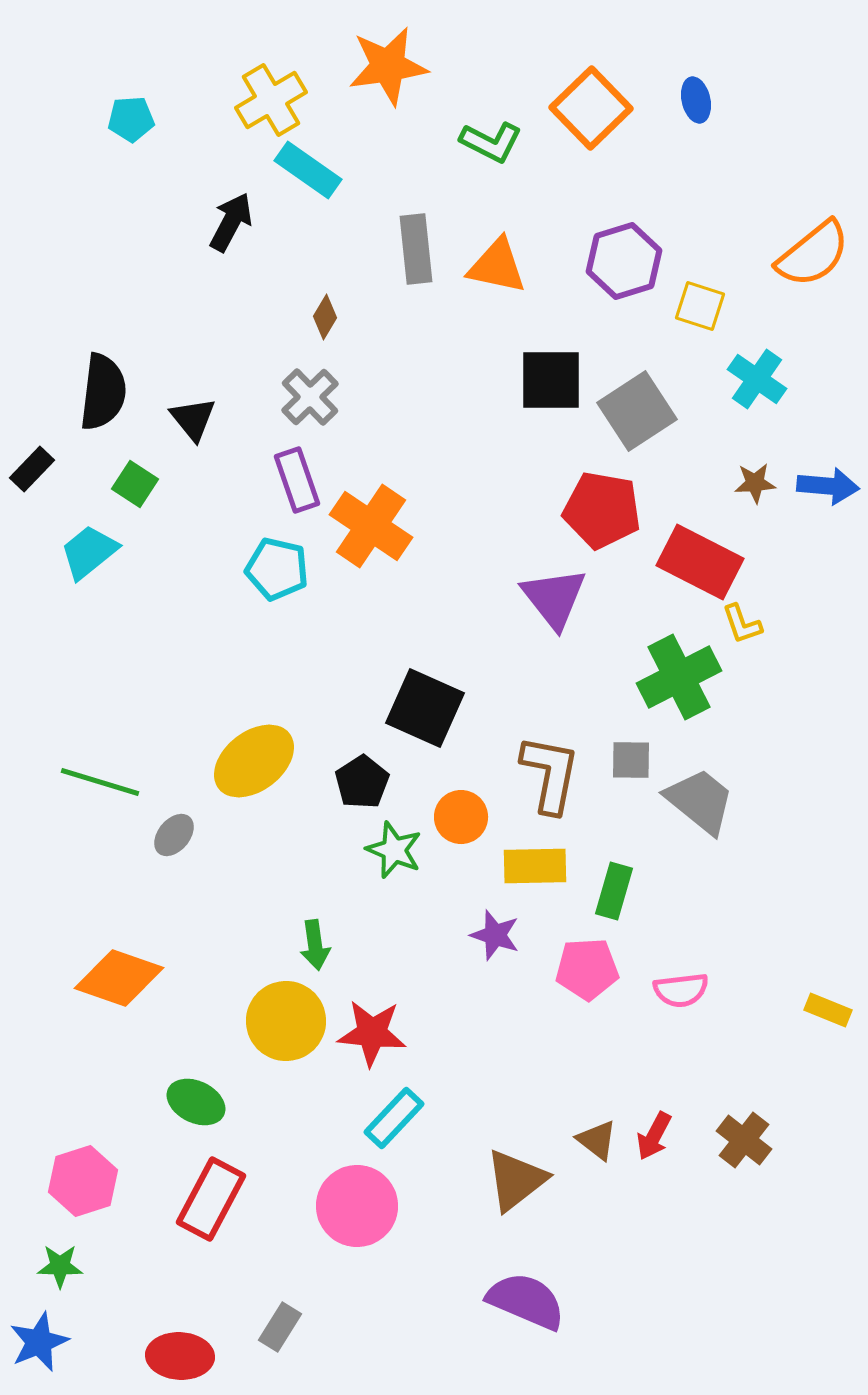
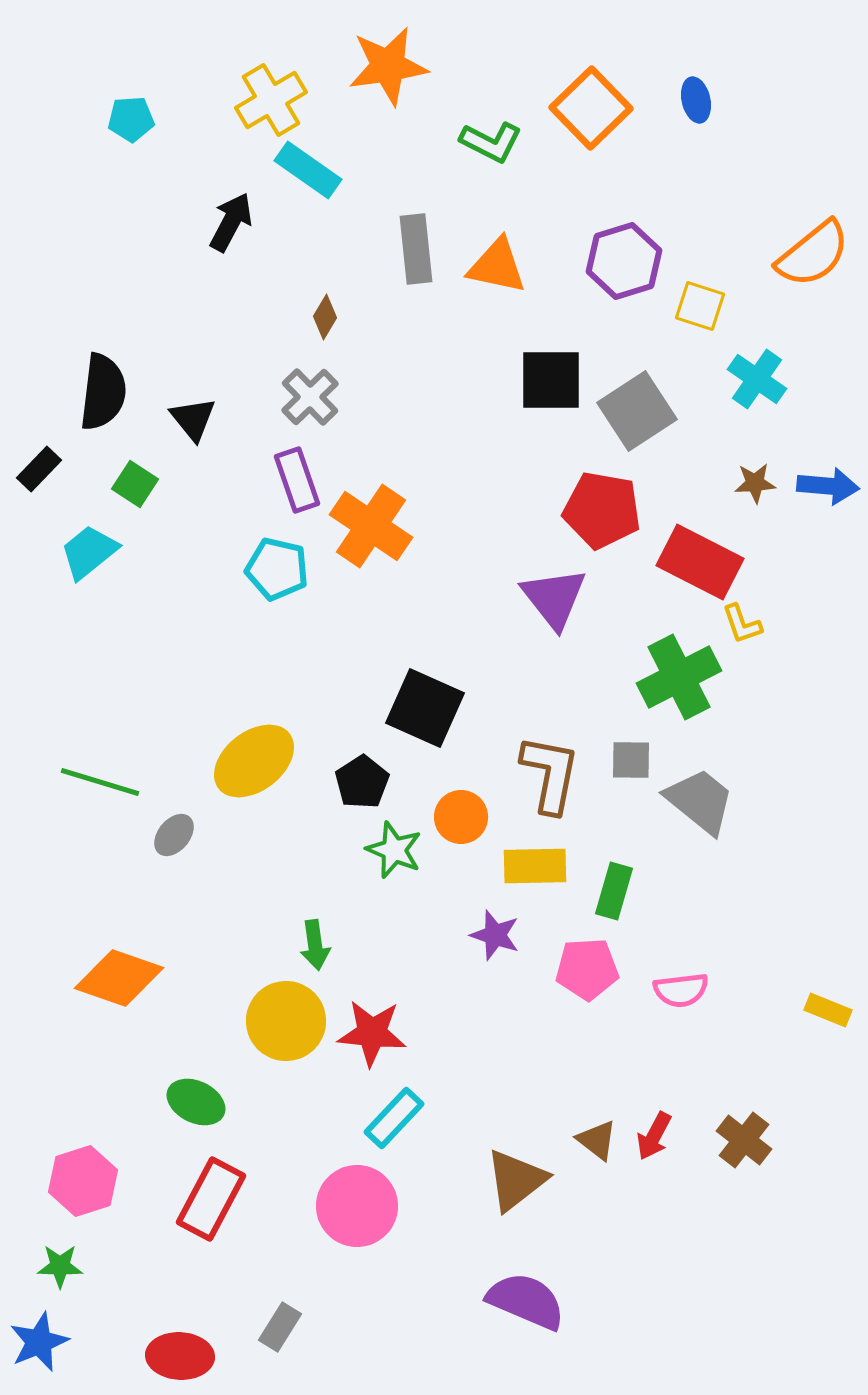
black rectangle at (32, 469): moved 7 px right
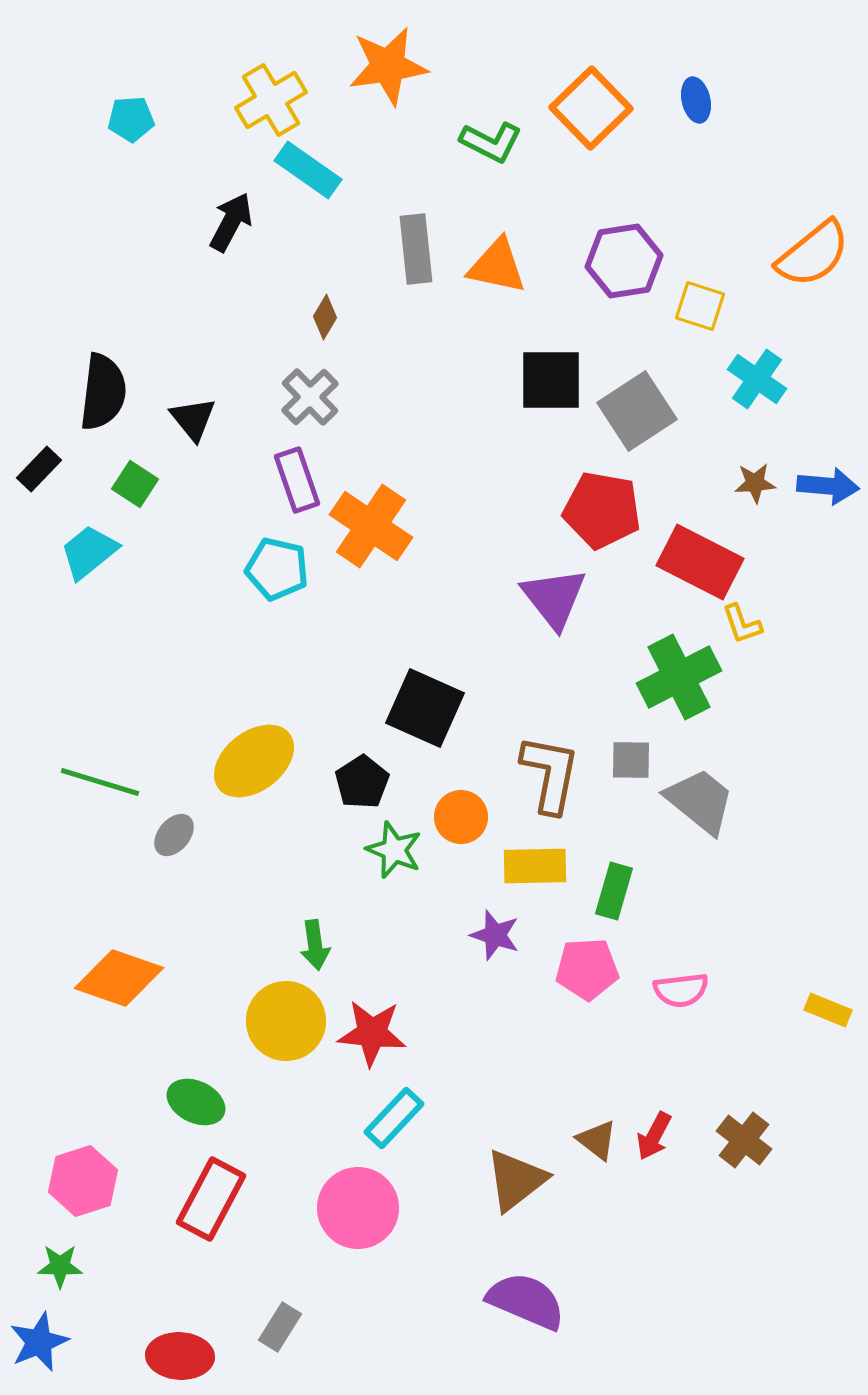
purple hexagon at (624, 261): rotated 8 degrees clockwise
pink circle at (357, 1206): moved 1 px right, 2 px down
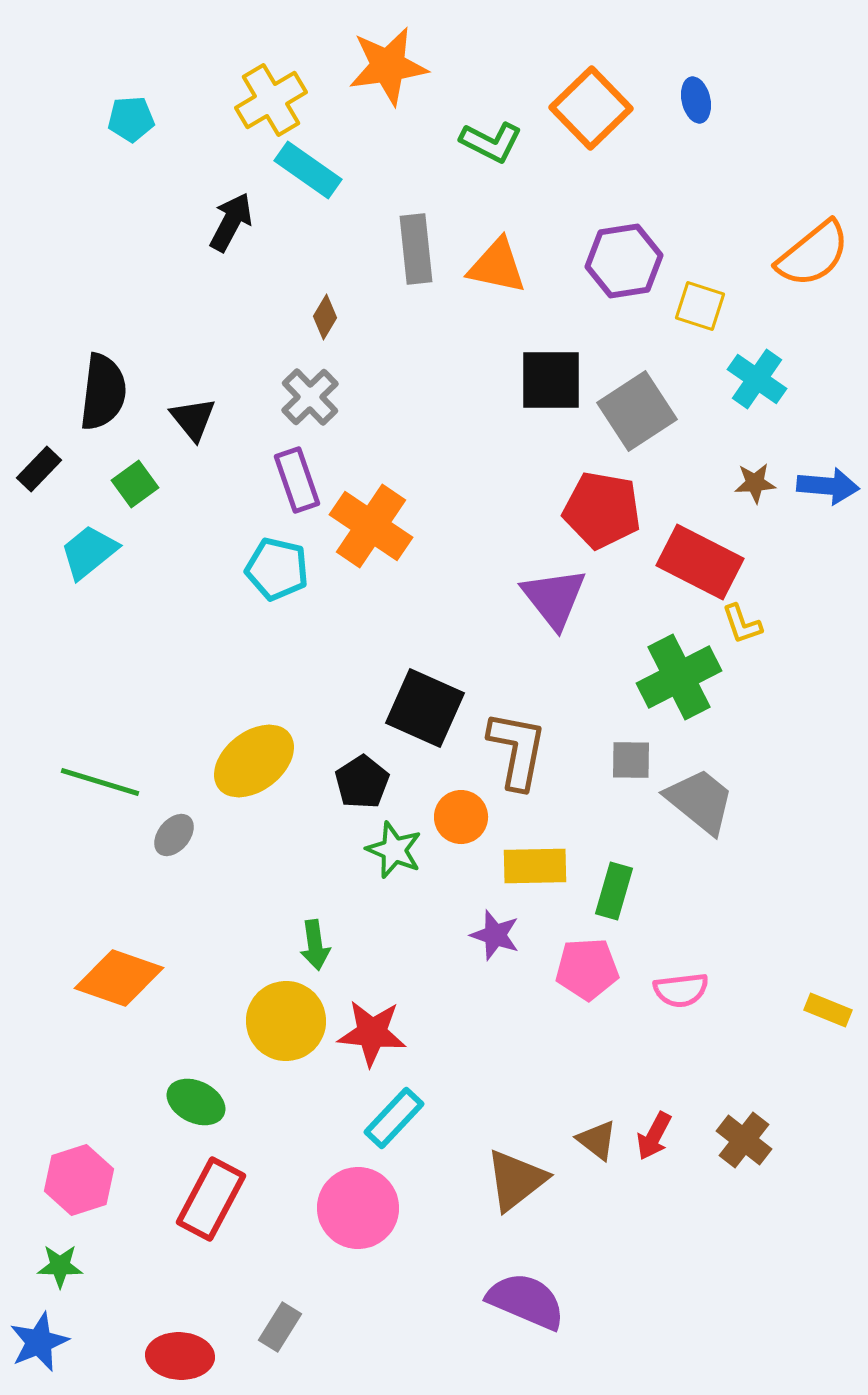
green square at (135, 484): rotated 21 degrees clockwise
brown L-shape at (550, 774): moved 33 px left, 24 px up
pink hexagon at (83, 1181): moved 4 px left, 1 px up
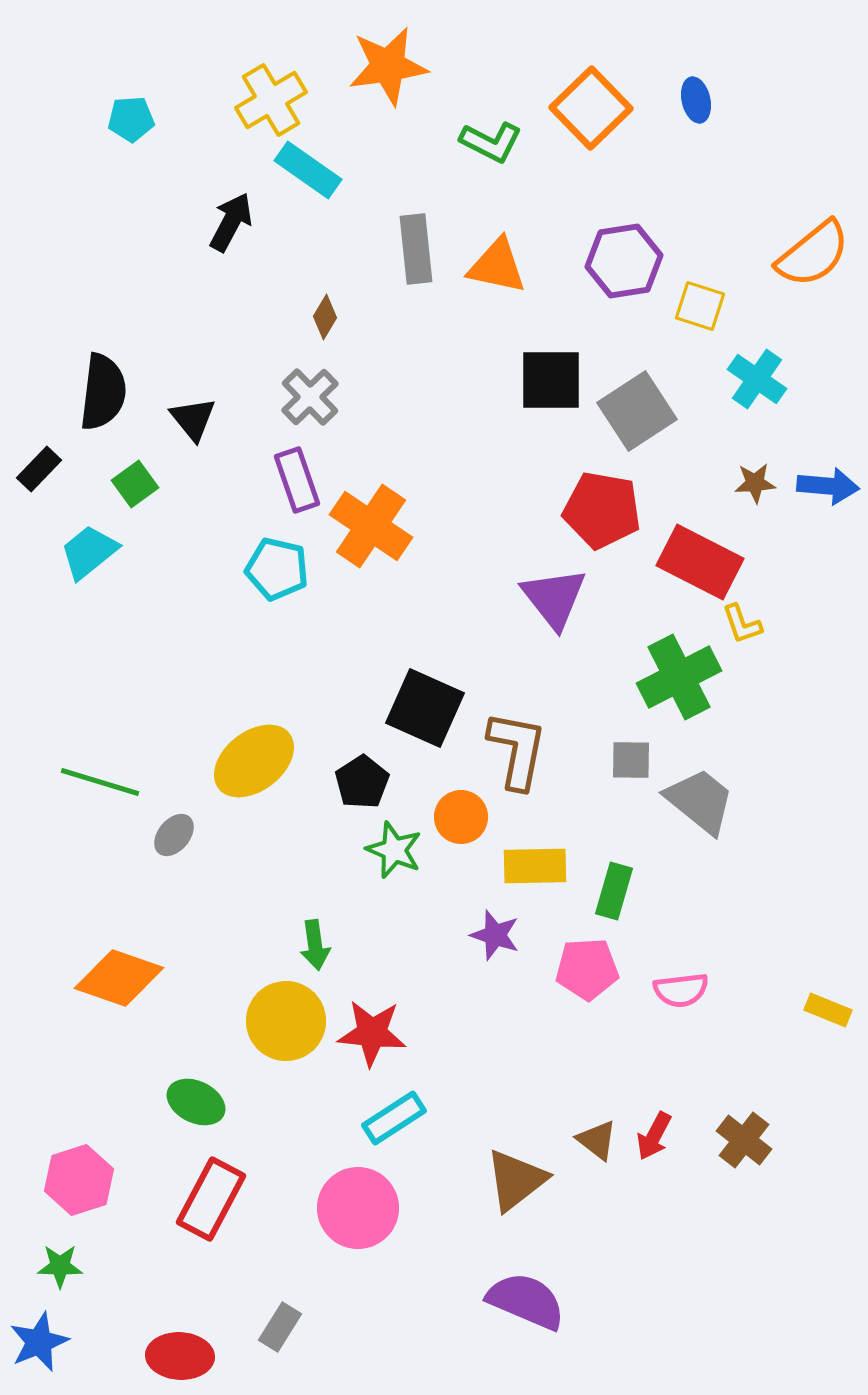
cyan rectangle at (394, 1118): rotated 14 degrees clockwise
